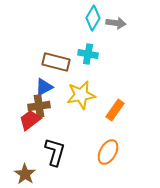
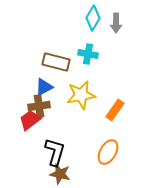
gray arrow: rotated 84 degrees clockwise
brown star: moved 35 px right; rotated 20 degrees counterclockwise
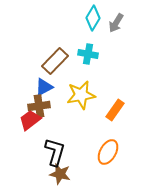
gray arrow: rotated 30 degrees clockwise
brown rectangle: moved 1 px left, 1 px up; rotated 60 degrees counterclockwise
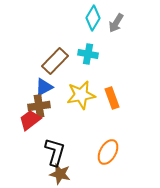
orange rectangle: moved 3 px left, 12 px up; rotated 55 degrees counterclockwise
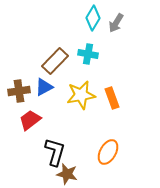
brown cross: moved 20 px left, 15 px up
brown star: moved 7 px right
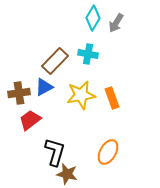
brown cross: moved 2 px down
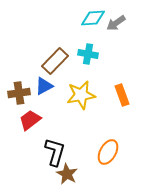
cyan diamond: rotated 55 degrees clockwise
gray arrow: rotated 24 degrees clockwise
blue triangle: moved 1 px up
orange rectangle: moved 10 px right, 3 px up
brown star: rotated 15 degrees clockwise
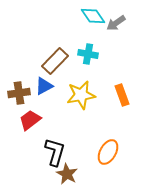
cyan diamond: moved 2 px up; rotated 60 degrees clockwise
